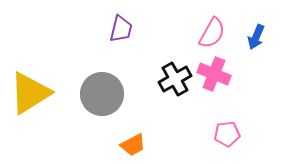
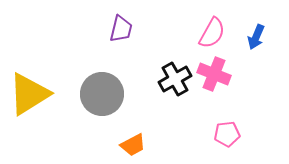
yellow triangle: moved 1 px left, 1 px down
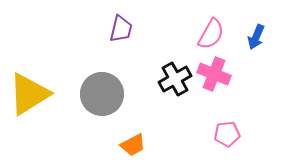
pink semicircle: moved 1 px left, 1 px down
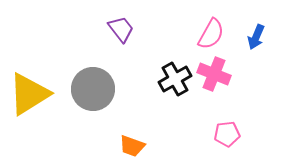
purple trapezoid: rotated 52 degrees counterclockwise
gray circle: moved 9 px left, 5 px up
orange trapezoid: moved 1 px left, 1 px down; rotated 48 degrees clockwise
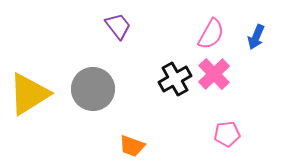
purple trapezoid: moved 3 px left, 3 px up
pink cross: rotated 24 degrees clockwise
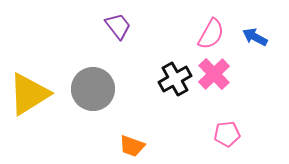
blue arrow: moved 1 px left; rotated 95 degrees clockwise
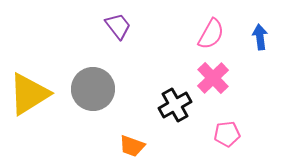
blue arrow: moved 5 px right; rotated 55 degrees clockwise
pink cross: moved 1 px left, 4 px down
black cross: moved 26 px down
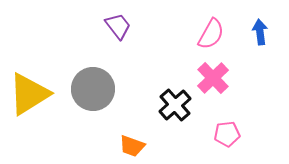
blue arrow: moved 5 px up
black cross: rotated 12 degrees counterclockwise
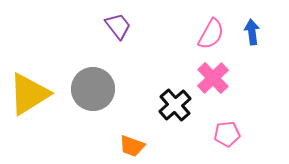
blue arrow: moved 8 px left
